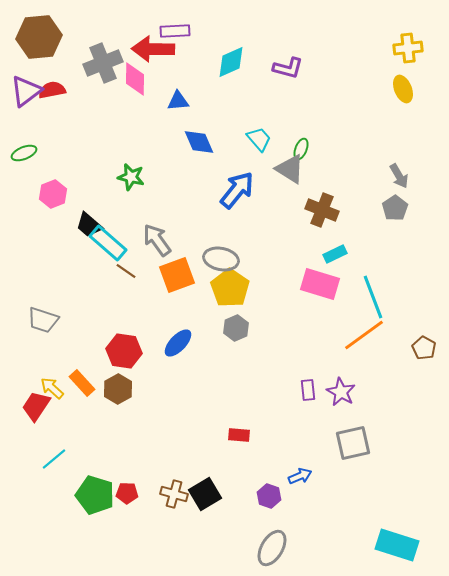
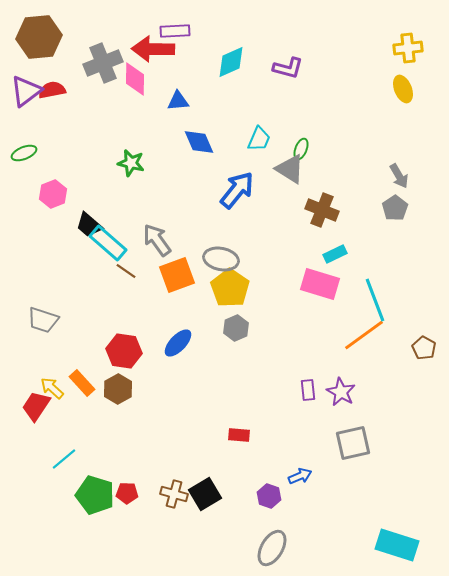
cyan trapezoid at (259, 139): rotated 64 degrees clockwise
green star at (131, 177): moved 14 px up
cyan line at (373, 297): moved 2 px right, 3 px down
cyan line at (54, 459): moved 10 px right
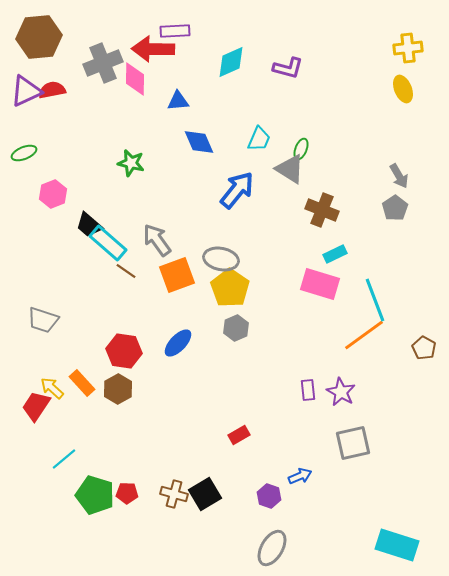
purple triangle at (26, 91): rotated 12 degrees clockwise
red rectangle at (239, 435): rotated 35 degrees counterclockwise
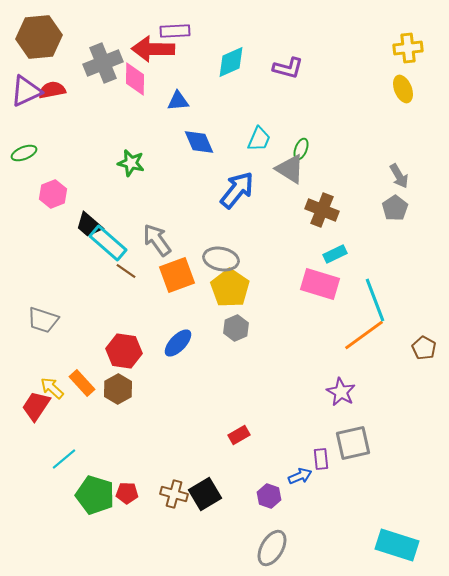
purple rectangle at (308, 390): moved 13 px right, 69 px down
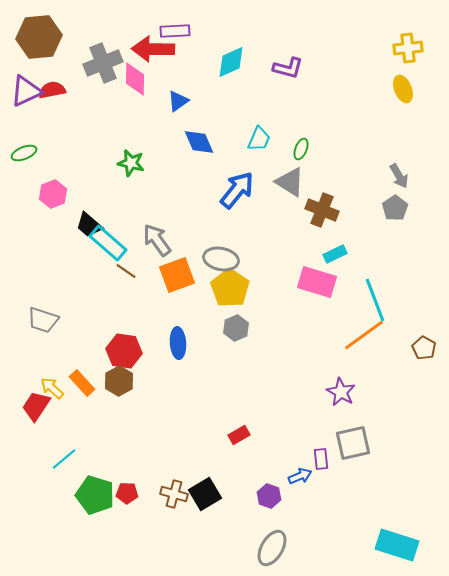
blue triangle at (178, 101): rotated 30 degrees counterclockwise
gray triangle at (290, 169): moved 13 px down
pink rectangle at (320, 284): moved 3 px left, 2 px up
blue ellipse at (178, 343): rotated 48 degrees counterclockwise
brown hexagon at (118, 389): moved 1 px right, 8 px up
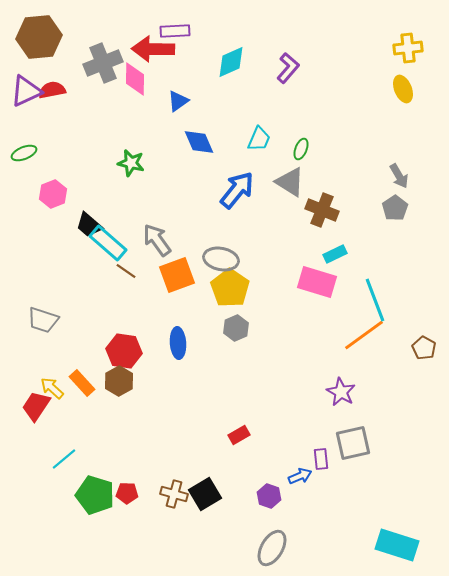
purple L-shape at (288, 68): rotated 64 degrees counterclockwise
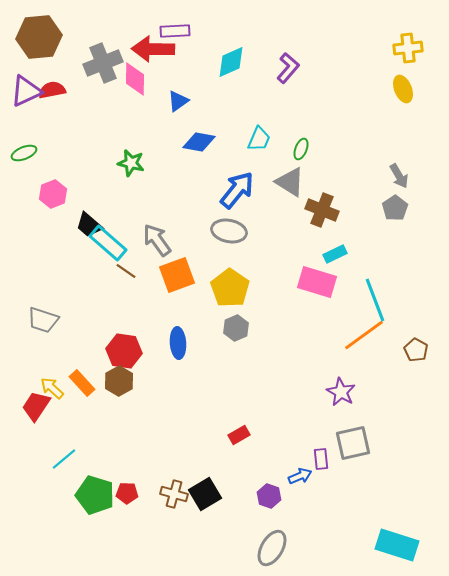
blue diamond at (199, 142): rotated 56 degrees counterclockwise
gray ellipse at (221, 259): moved 8 px right, 28 px up
brown pentagon at (424, 348): moved 8 px left, 2 px down
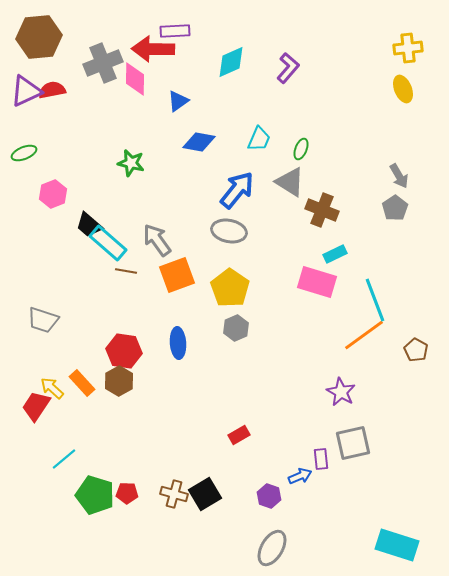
brown line at (126, 271): rotated 25 degrees counterclockwise
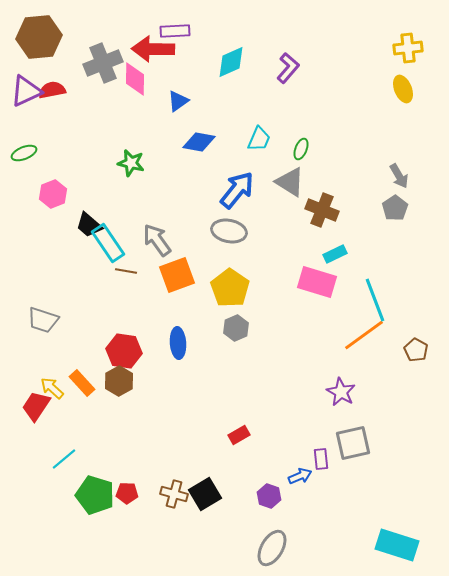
cyan rectangle at (108, 243): rotated 15 degrees clockwise
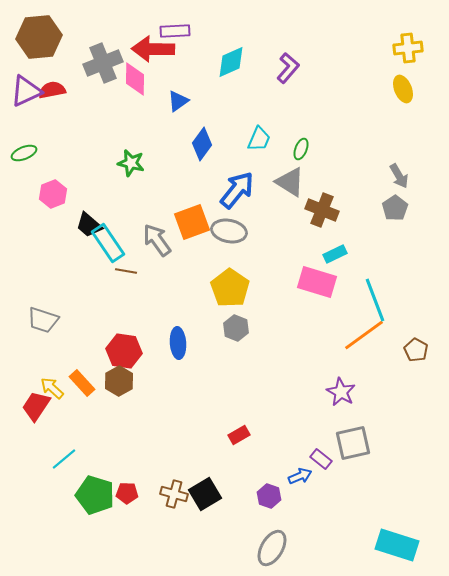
blue diamond at (199, 142): moved 3 px right, 2 px down; rotated 64 degrees counterclockwise
orange square at (177, 275): moved 15 px right, 53 px up
gray hexagon at (236, 328): rotated 15 degrees counterclockwise
purple rectangle at (321, 459): rotated 45 degrees counterclockwise
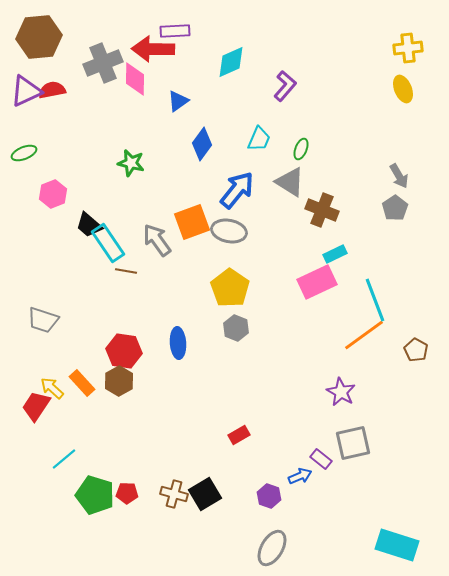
purple L-shape at (288, 68): moved 3 px left, 18 px down
pink rectangle at (317, 282): rotated 42 degrees counterclockwise
